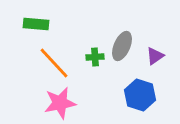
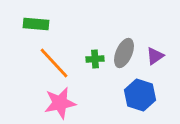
gray ellipse: moved 2 px right, 7 px down
green cross: moved 2 px down
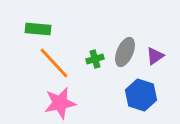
green rectangle: moved 2 px right, 5 px down
gray ellipse: moved 1 px right, 1 px up
green cross: rotated 12 degrees counterclockwise
blue hexagon: moved 1 px right
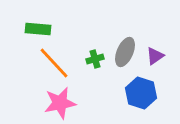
blue hexagon: moved 2 px up
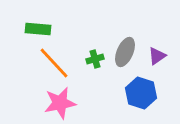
purple triangle: moved 2 px right
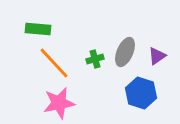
pink star: moved 1 px left
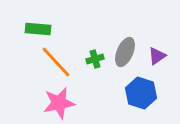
orange line: moved 2 px right, 1 px up
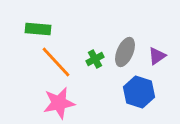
green cross: rotated 12 degrees counterclockwise
blue hexagon: moved 2 px left, 1 px up
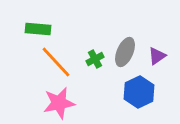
blue hexagon: rotated 16 degrees clockwise
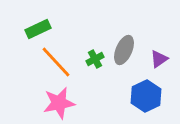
green rectangle: rotated 30 degrees counterclockwise
gray ellipse: moved 1 px left, 2 px up
purple triangle: moved 2 px right, 3 px down
blue hexagon: moved 7 px right, 4 px down
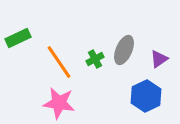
green rectangle: moved 20 px left, 9 px down
orange line: moved 3 px right; rotated 9 degrees clockwise
pink star: rotated 20 degrees clockwise
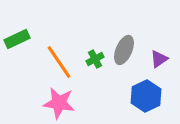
green rectangle: moved 1 px left, 1 px down
